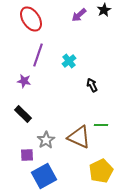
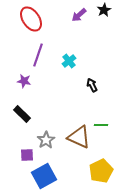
black rectangle: moved 1 px left
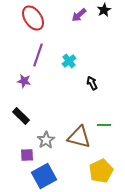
red ellipse: moved 2 px right, 1 px up
black arrow: moved 2 px up
black rectangle: moved 1 px left, 2 px down
green line: moved 3 px right
brown triangle: rotated 10 degrees counterclockwise
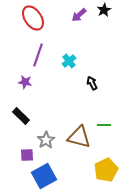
purple star: moved 1 px right, 1 px down
yellow pentagon: moved 5 px right, 1 px up
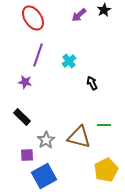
black rectangle: moved 1 px right, 1 px down
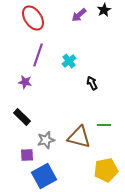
gray star: rotated 18 degrees clockwise
yellow pentagon: rotated 15 degrees clockwise
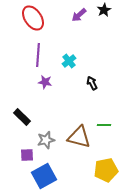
purple line: rotated 15 degrees counterclockwise
purple star: moved 20 px right
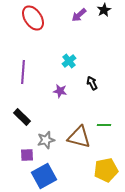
purple line: moved 15 px left, 17 px down
purple star: moved 15 px right, 9 px down
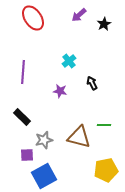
black star: moved 14 px down
gray star: moved 2 px left
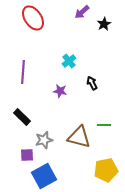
purple arrow: moved 3 px right, 3 px up
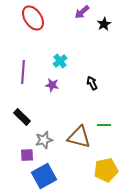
cyan cross: moved 9 px left
purple star: moved 8 px left, 6 px up
